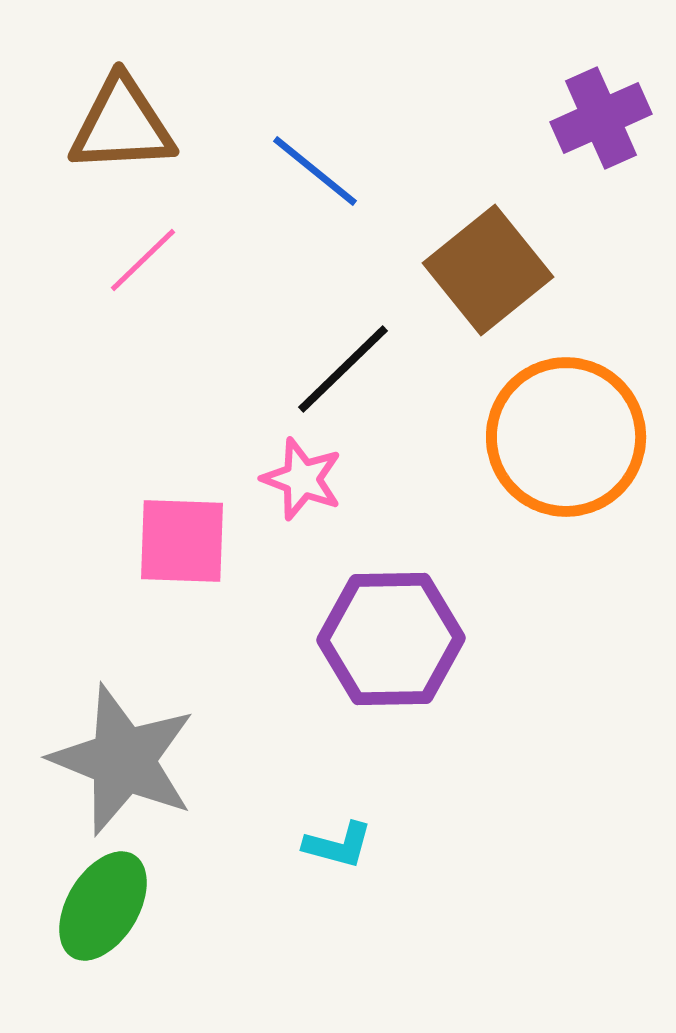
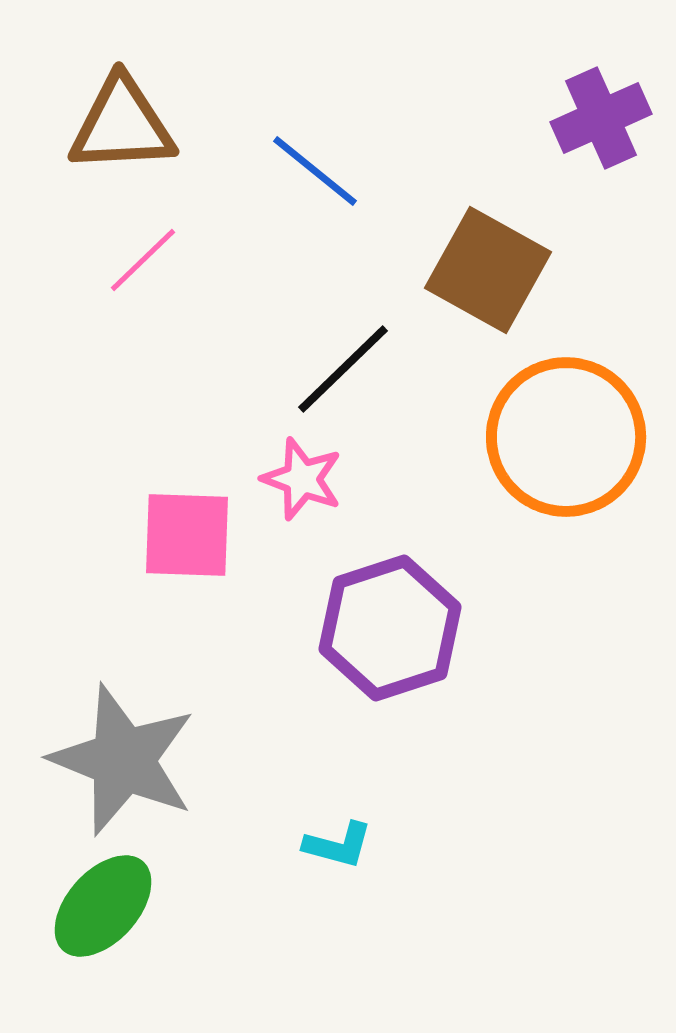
brown square: rotated 22 degrees counterclockwise
pink square: moved 5 px right, 6 px up
purple hexagon: moved 1 px left, 11 px up; rotated 17 degrees counterclockwise
green ellipse: rotated 11 degrees clockwise
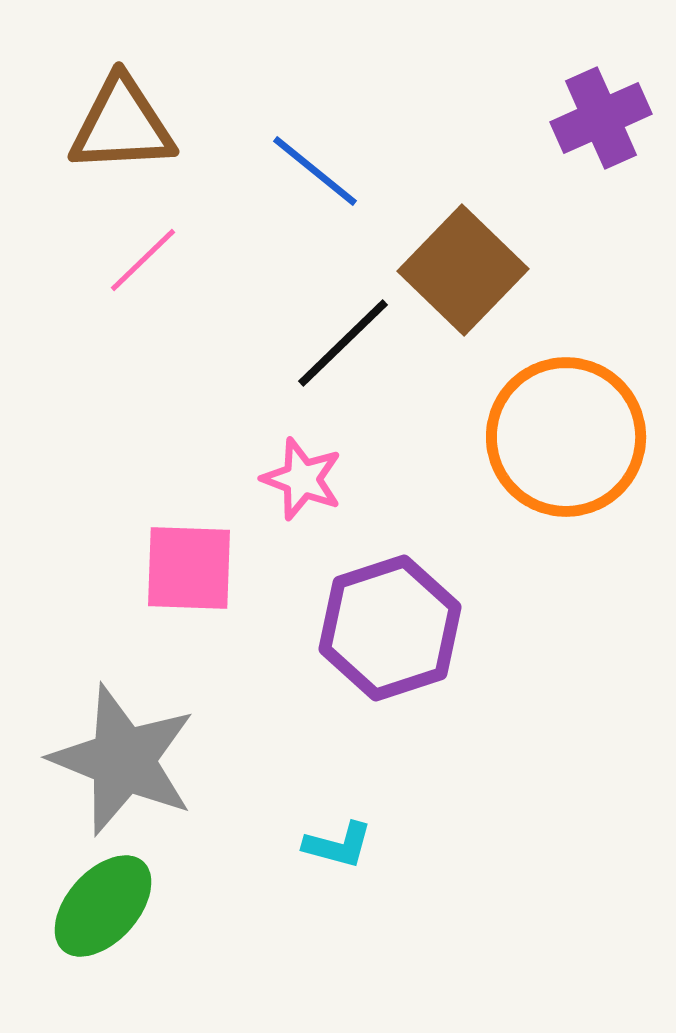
brown square: moved 25 px left; rotated 15 degrees clockwise
black line: moved 26 px up
pink square: moved 2 px right, 33 px down
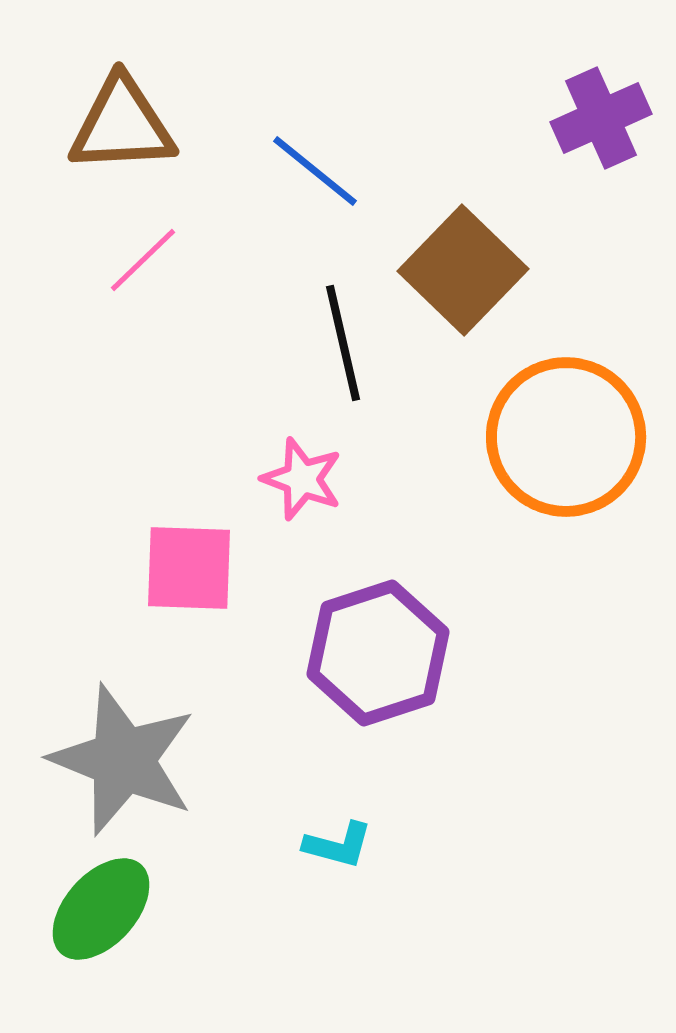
black line: rotated 59 degrees counterclockwise
purple hexagon: moved 12 px left, 25 px down
green ellipse: moved 2 px left, 3 px down
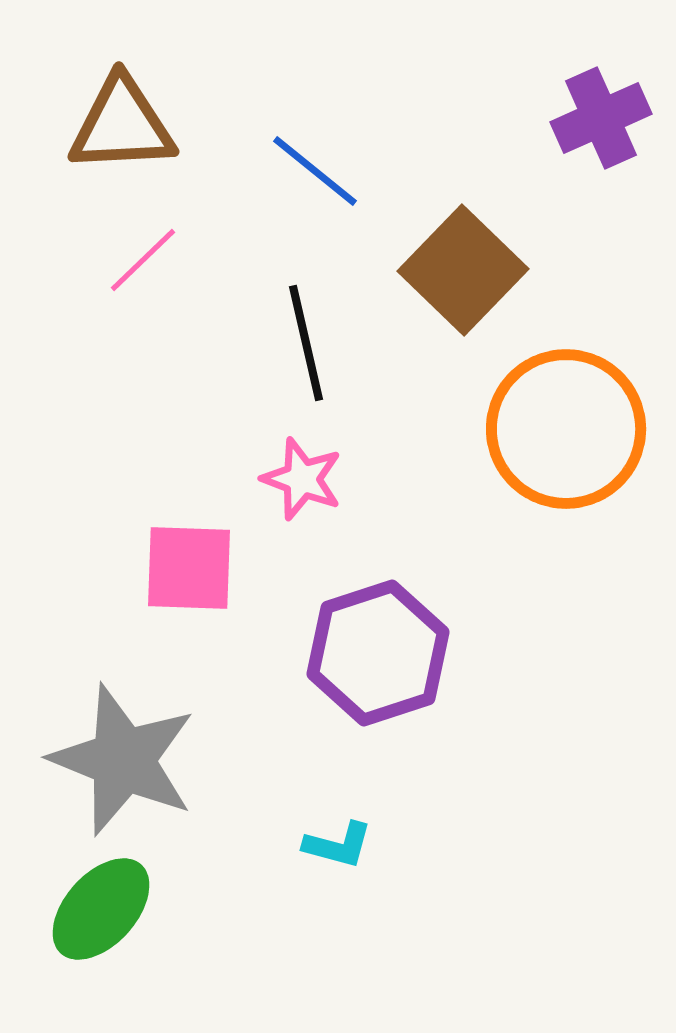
black line: moved 37 px left
orange circle: moved 8 px up
